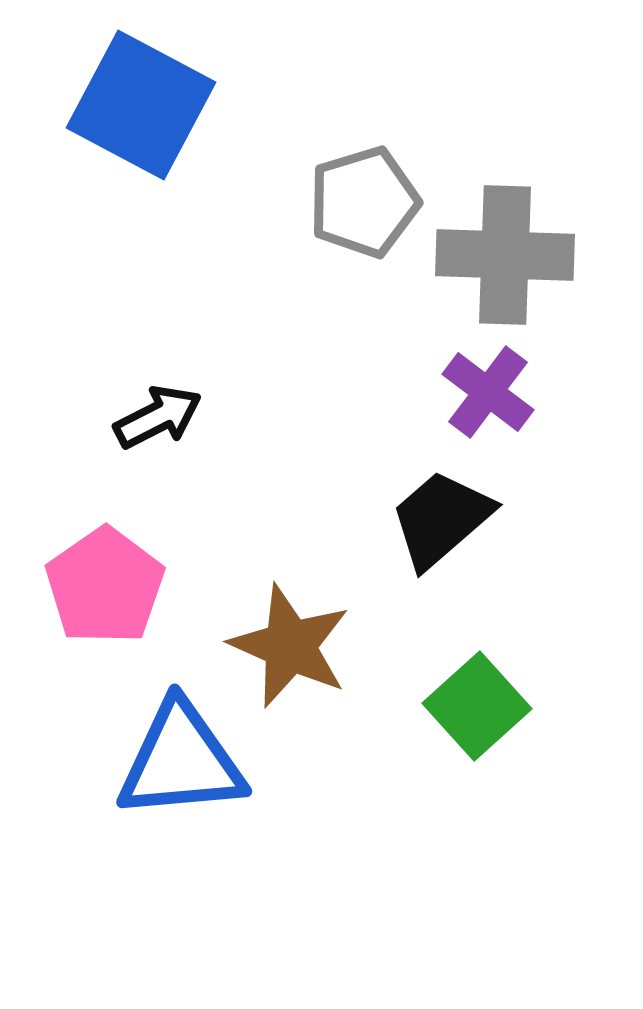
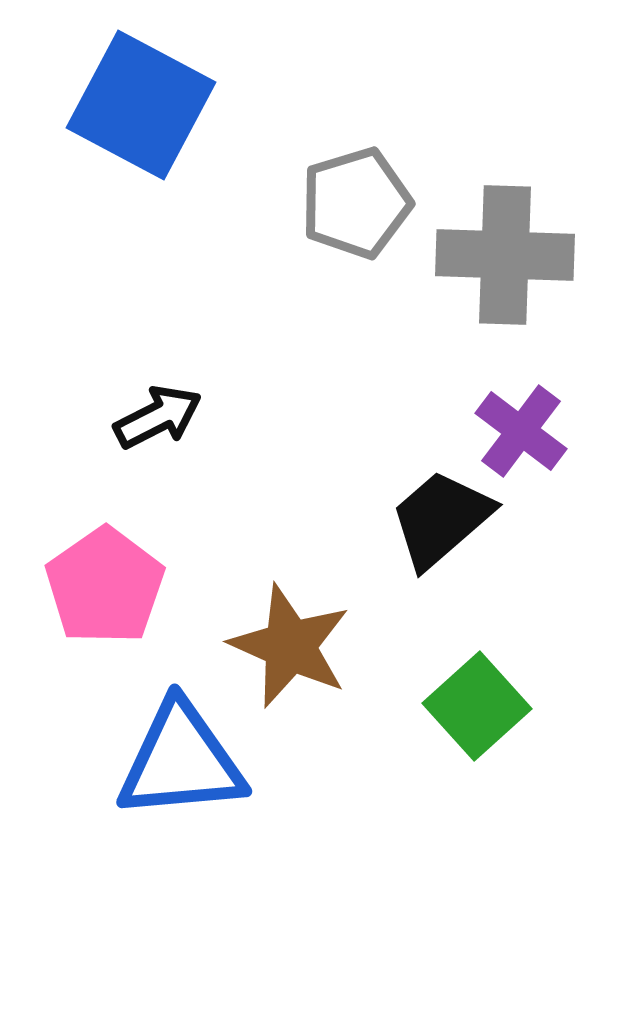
gray pentagon: moved 8 px left, 1 px down
purple cross: moved 33 px right, 39 px down
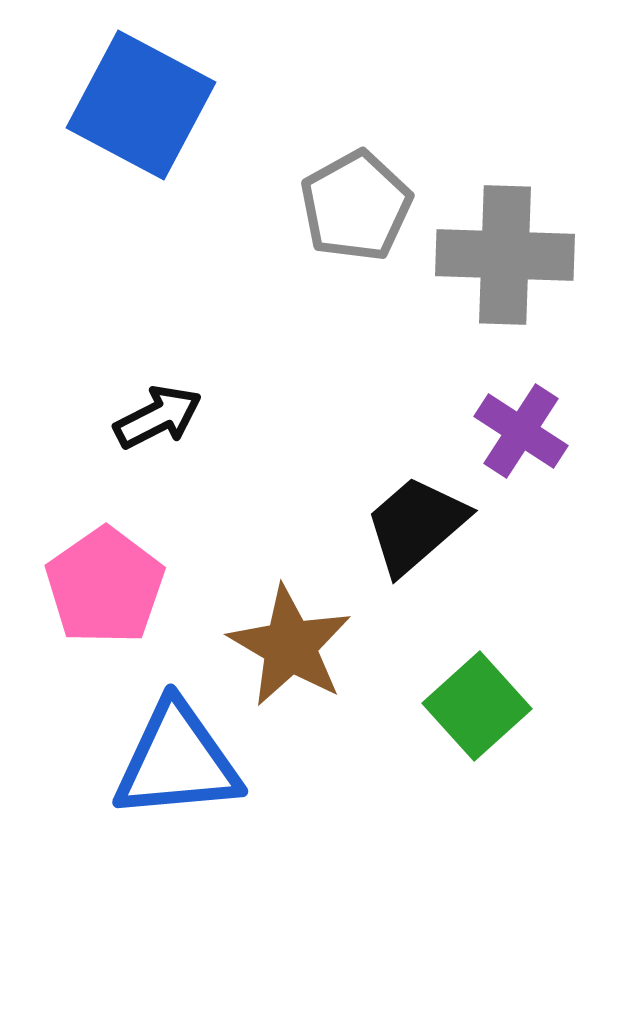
gray pentagon: moved 3 px down; rotated 12 degrees counterclockwise
purple cross: rotated 4 degrees counterclockwise
black trapezoid: moved 25 px left, 6 px down
brown star: rotated 6 degrees clockwise
blue triangle: moved 4 px left
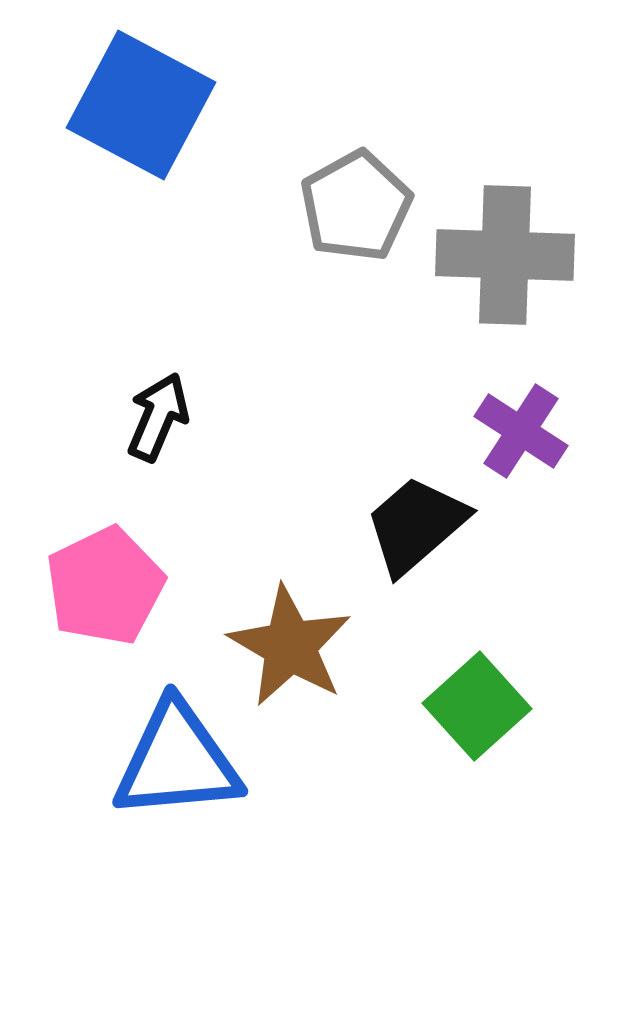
black arrow: rotated 40 degrees counterclockwise
pink pentagon: rotated 9 degrees clockwise
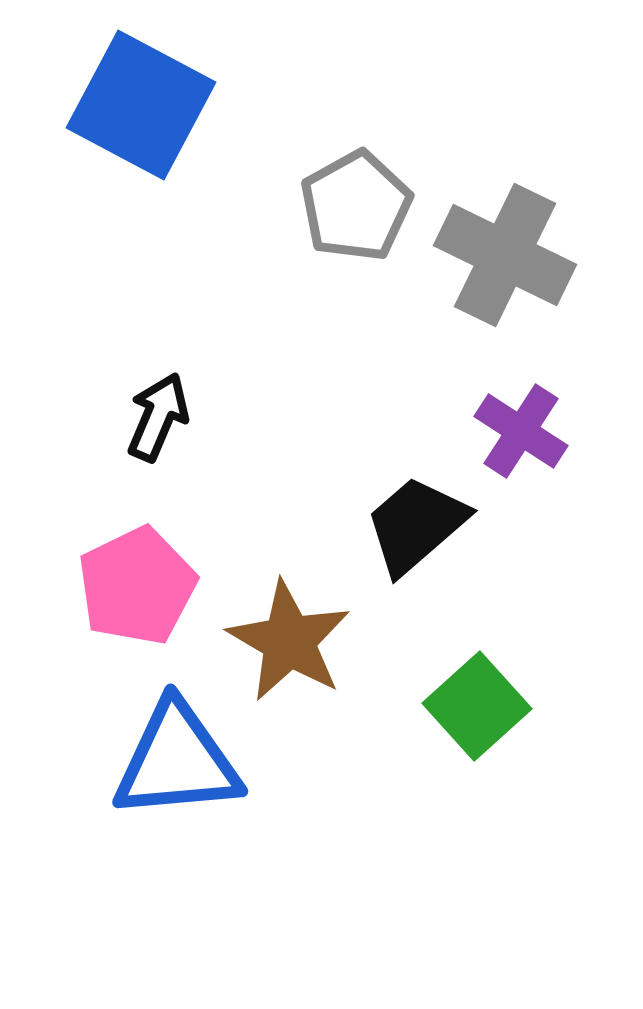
gray cross: rotated 24 degrees clockwise
pink pentagon: moved 32 px right
brown star: moved 1 px left, 5 px up
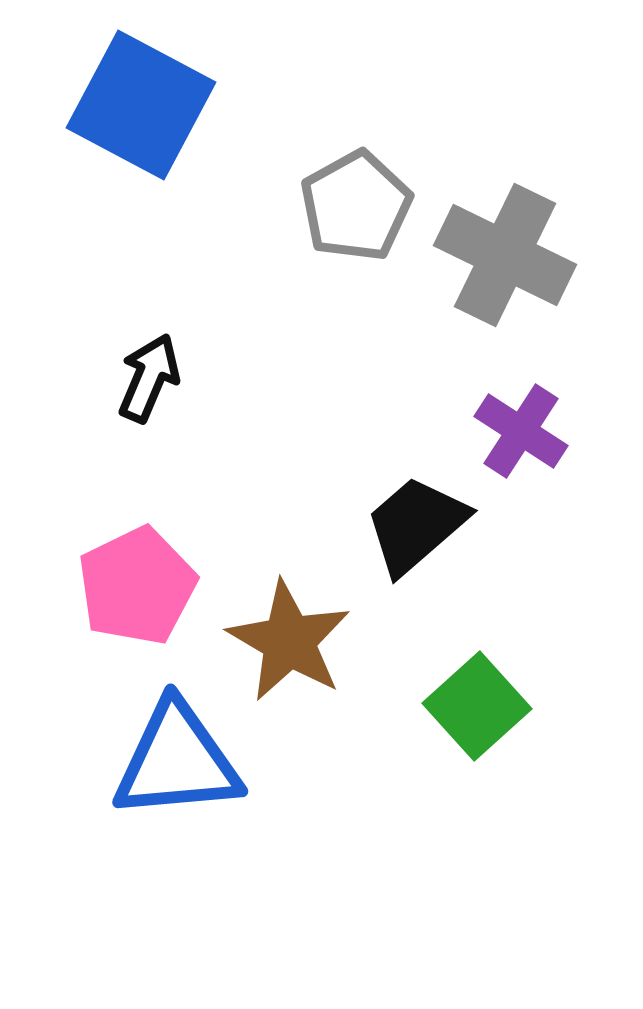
black arrow: moved 9 px left, 39 px up
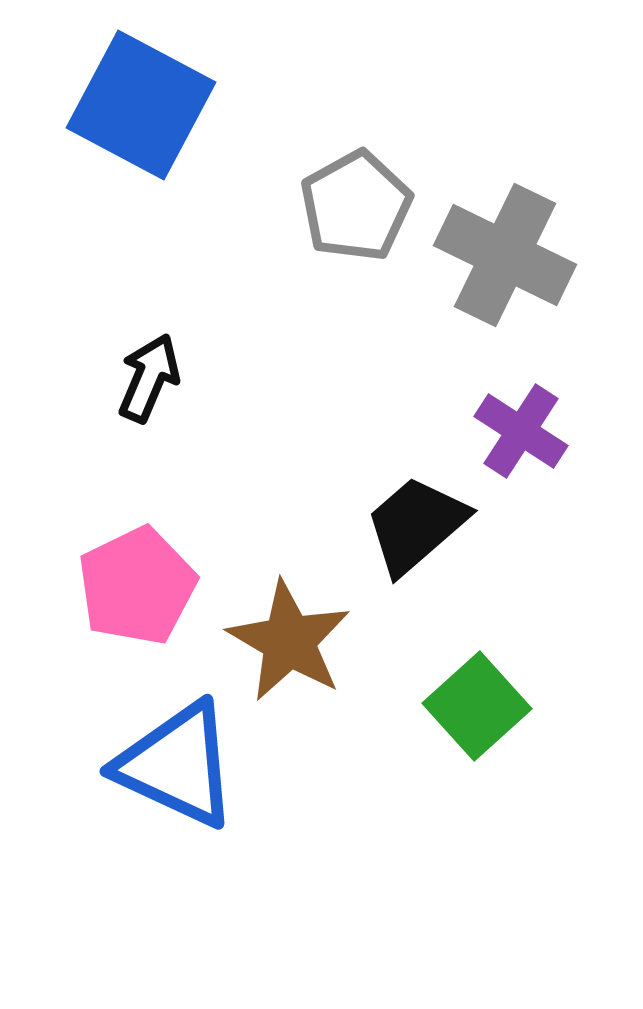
blue triangle: moved 4 px down; rotated 30 degrees clockwise
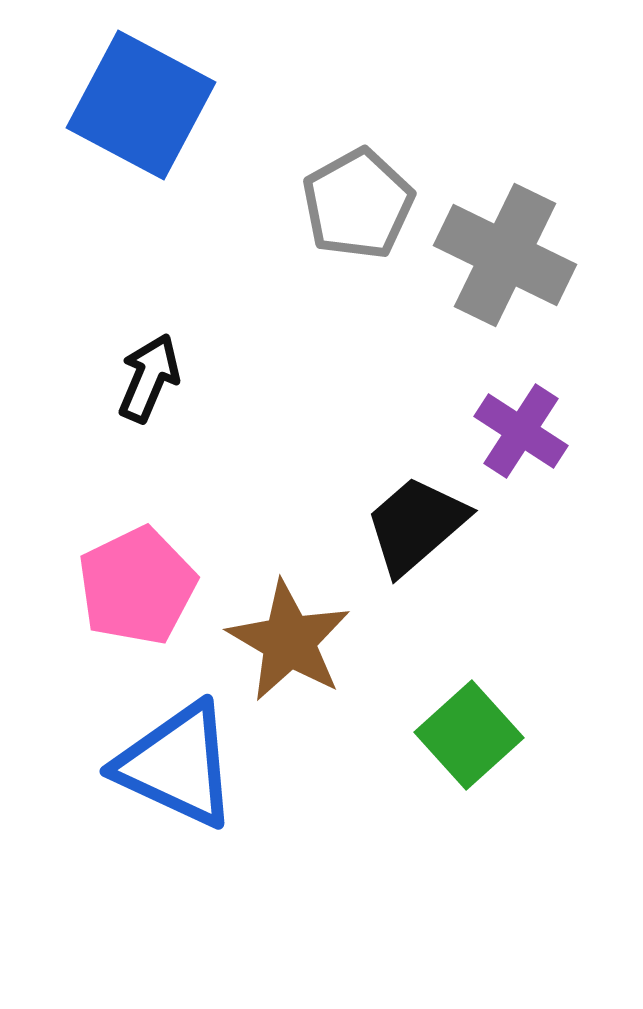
gray pentagon: moved 2 px right, 2 px up
green square: moved 8 px left, 29 px down
